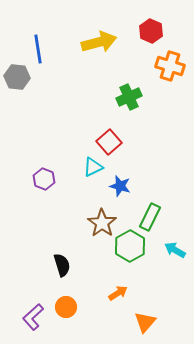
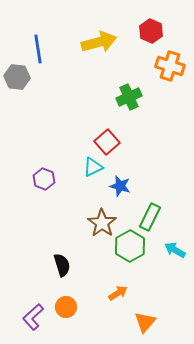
red square: moved 2 px left
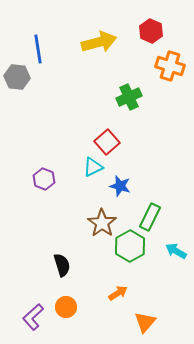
cyan arrow: moved 1 px right, 1 px down
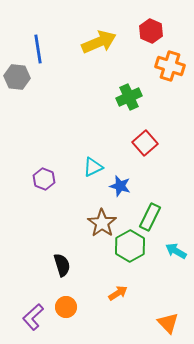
yellow arrow: rotated 8 degrees counterclockwise
red square: moved 38 px right, 1 px down
orange triangle: moved 23 px right, 1 px down; rotated 25 degrees counterclockwise
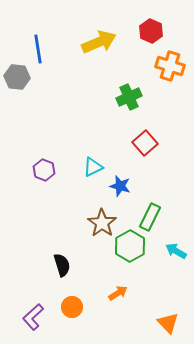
purple hexagon: moved 9 px up
orange circle: moved 6 px right
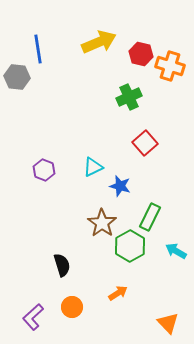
red hexagon: moved 10 px left, 23 px down; rotated 10 degrees counterclockwise
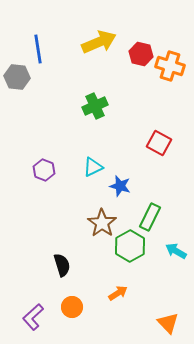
green cross: moved 34 px left, 9 px down
red square: moved 14 px right; rotated 20 degrees counterclockwise
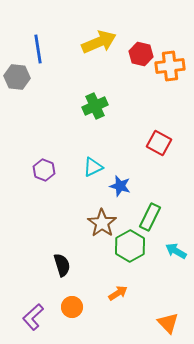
orange cross: rotated 24 degrees counterclockwise
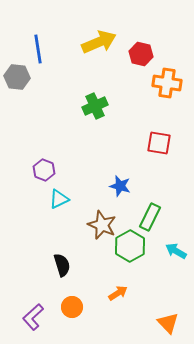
orange cross: moved 3 px left, 17 px down; rotated 16 degrees clockwise
red square: rotated 20 degrees counterclockwise
cyan triangle: moved 34 px left, 32 px down
brown star: moved 2 px down; rotated 12 degrees counterclockwise
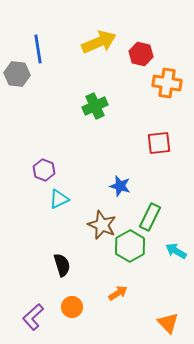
gray hexagon: moved 3 px up
red square: rotated 15 degrees counterclockwise
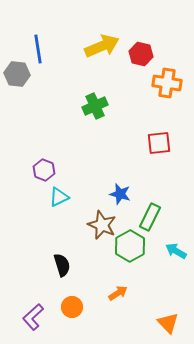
yellow arrow: moved 3 px right, 4 px down
blue star: moved 8 px down
cyan triangle: moved 2 px up
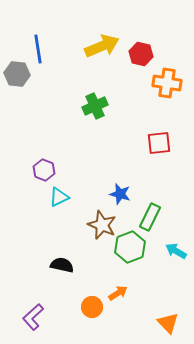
green hexagon: moved 1 px down; rotated 8 degrees clockwise
black semicircle: rotated 60 degrees counterclockwise
orange circle: moved 20 px right
